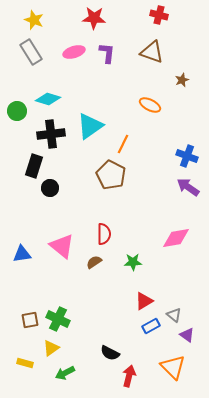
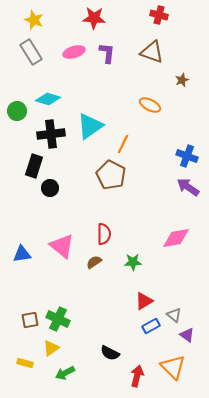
red arrow: moved 8 px right
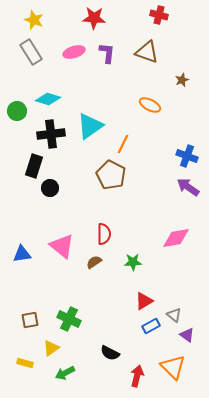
brown triangle: moved 5 px left
green cross: moved 11 px right
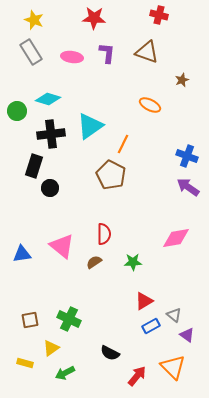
pink ellipse: moved 2 px left, 5 px down; rotated 25 degrees clockwise
red arrow: rotated 25 degrees clockwise
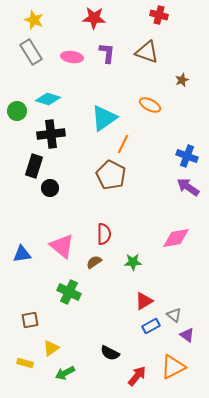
cyan triangle: moved 14 px right, 8 px up
green cross: moved 27 px up
orange triangle: rotated 48 degrees clockwise
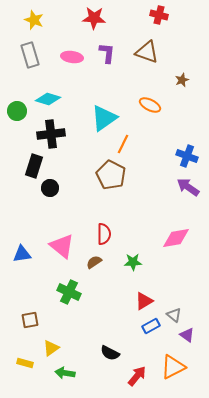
gray rectangle: moved 1 px left, 3 px down; rotated 15 degrees clockwise
green arrow: rotated 36 degrees clockwise
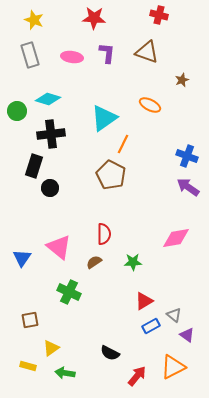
pink triangle: moved 3 px left, 1 px down
blue triangle: moved 4 px down; rotated 48 degrees counterclockwise
yellow rectangle: moved 3 px right, 3 px down
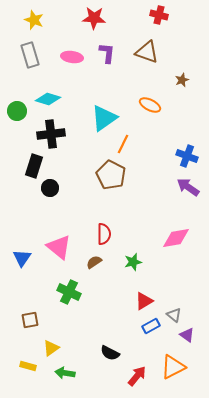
green star: rotated 12 degrees counterclockwise
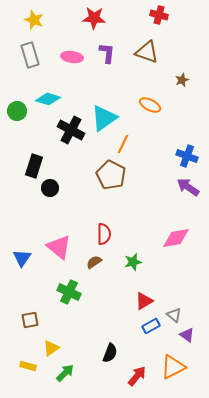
black cross: moved 20 px right, 4 px up; rotated 36 degrees clockwise
black semicircle: rotated 96 degrees counterclockwise
green arrow: rotated 126 degrees clockwise
